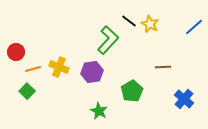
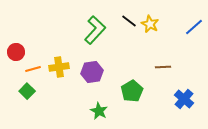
green L-shape: moved 13 px left, 10 px up
yellow cross: rotated 30 degrees counterclockwise
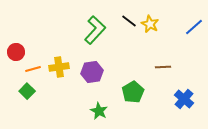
green pentagon: moved 1 px right, 1 px down
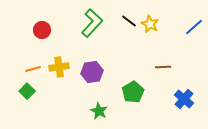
green L-shape: moved 3 px left, 7 px up
red circle: moved 26 px right, 22 px up
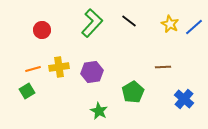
yellow star: moved 20 px right
green square: rotated 14 degrees clockwise
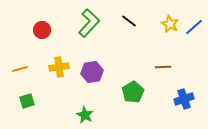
green L-shape: moved 3 px left
orange line: moved 13 px left
green square: moved 10 px down; rotated 14 degrees clockwise
blue cross: rotated 30 degrees clockwise
green star: moved 14 px left, 4 px down
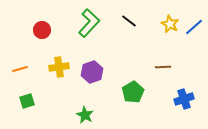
purple hexagon: rotated 10 degrees counterclockwise
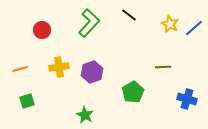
black line: moved 6 px up
blue line: moved 1 px down
blue cross: moved 3 px right; rotated 36 degrees clockwise
